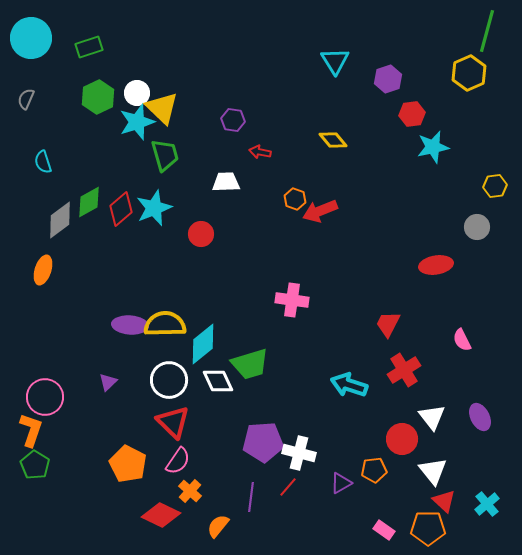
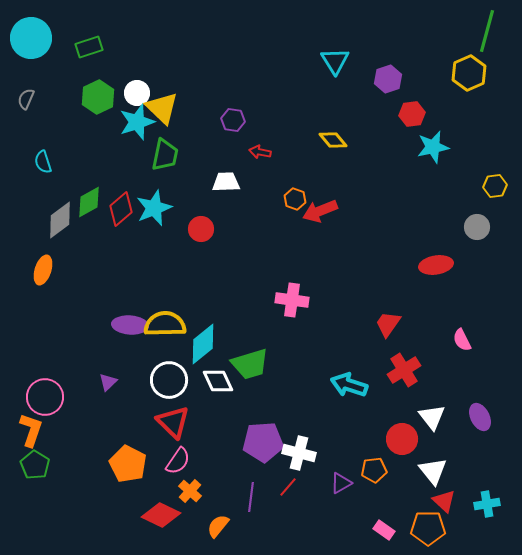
green trapezoid at (165, 155): rotated 28 degrees clockwise
red circle at (201, 234): moved 5 px up
red trapezoid at (388, 324): rotated 8 degrees clockwise
cyan cross at (487, 504): rotated 30 degrees clockwise
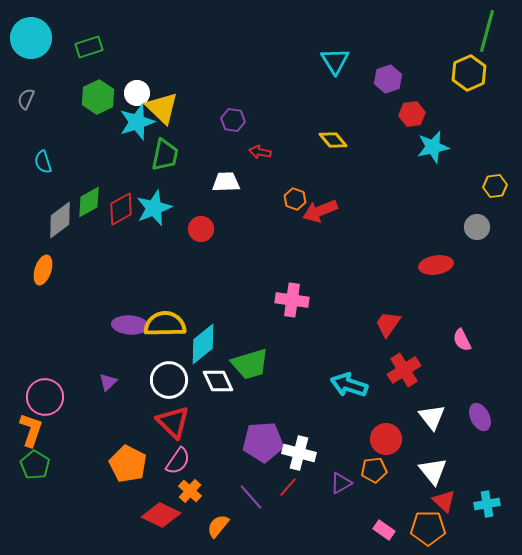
red diamond at (121, 209): rotated 12 degrees clockwise
red circle at (402, 439): moved 16 px left
purple line at (251, 497): rotated 48 degrees counterclockwise
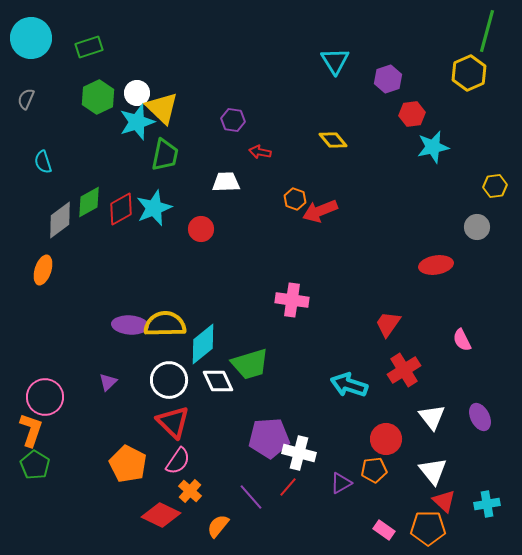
purple pentagon at (263, 442): moved 6 px right, 4 px up
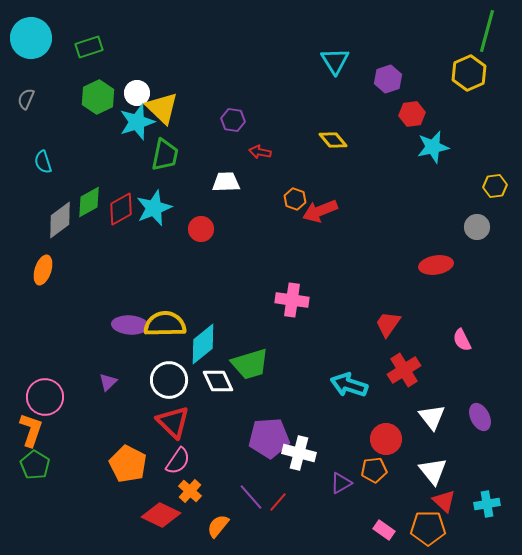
red line at (288, 487): moved 10 px left, 15 px down
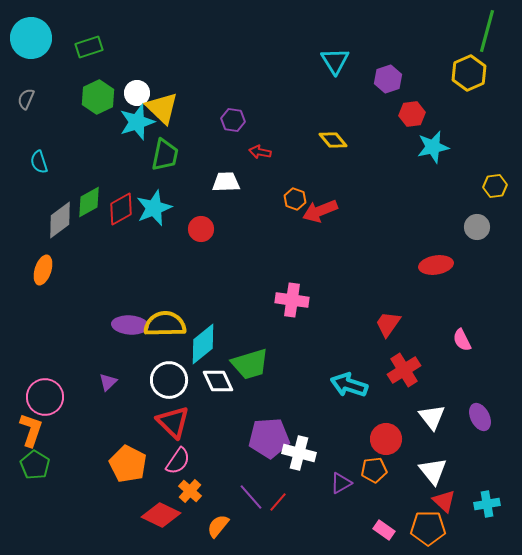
cyan semicircle at (43, 162): moved 4 px left
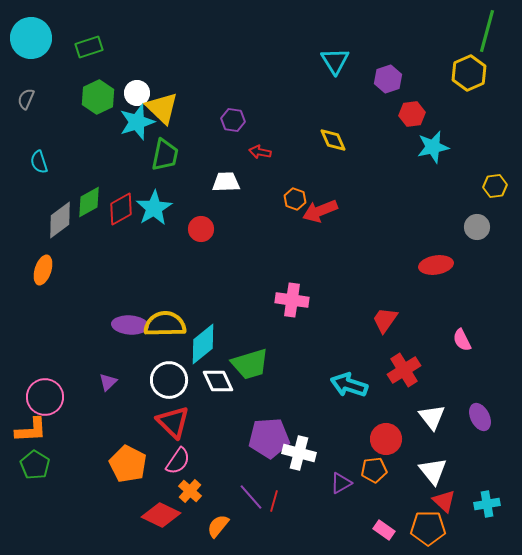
yellow diamond at (333, 140): rotated 16 degrees clockwise
cyan star at (154, 208): rotated 9 degrees counterclockwise
red trapezoid at (388, 324): moved 3 px left, 4 px up
orange L-shape at (31, 430): rotated 68 degrees clockwise
red line at (278, 502): moved 4 px left, 1 px up; rotated 25 degrees counterclockwise
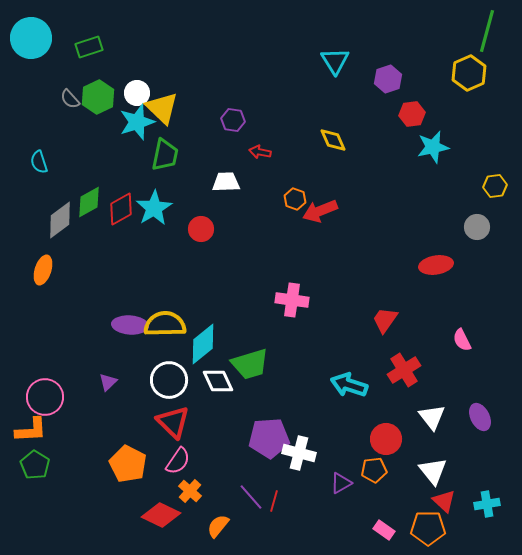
gray semicircle at (26, 99): moved 44 px right; rotated 65 degrees counterclockwise
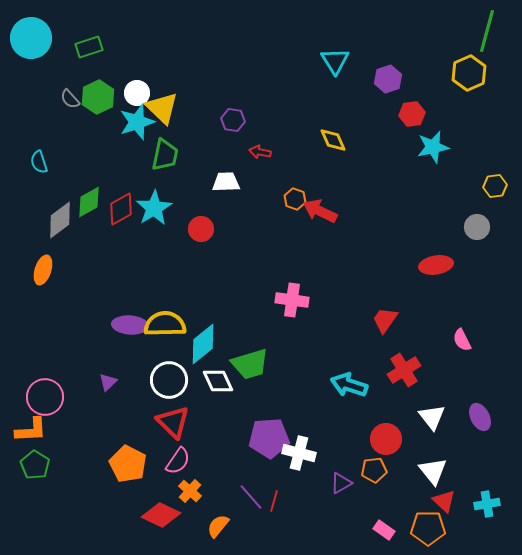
red arrow at (320, 211): rotated 48 degrees clockwise
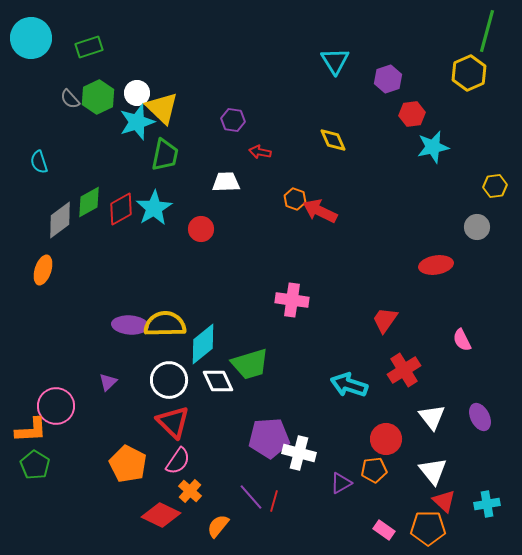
pink circle at (45, 397): moved 11 px right, 9 px down
